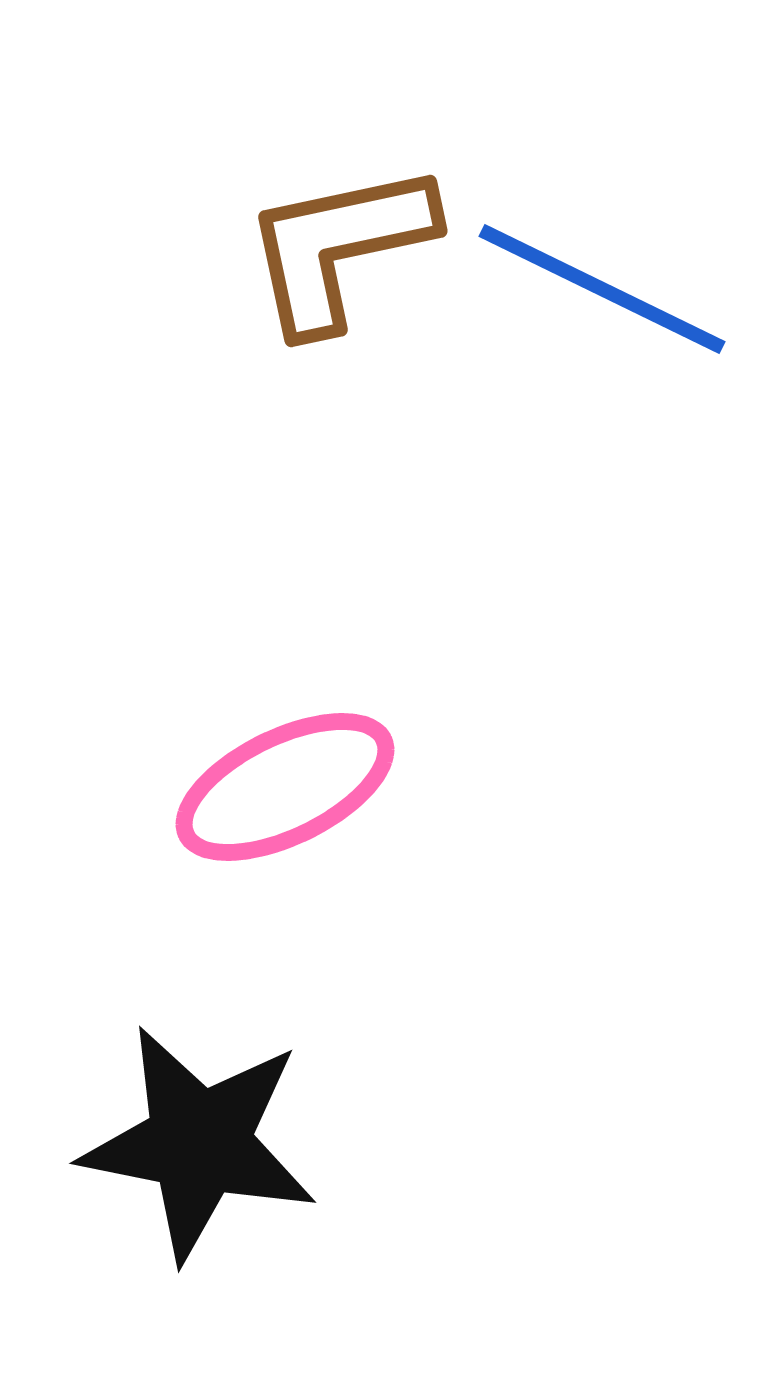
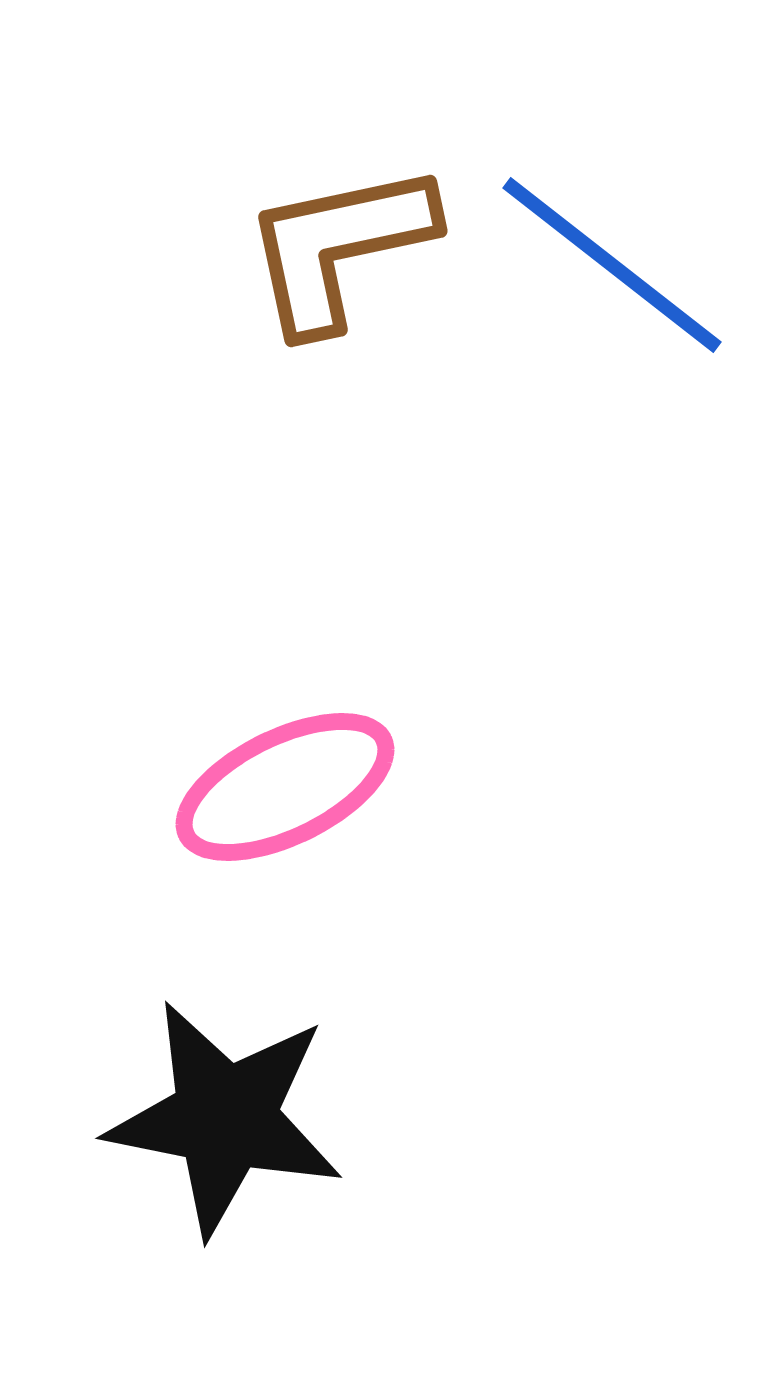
blue line: moved 10 px right, 24 px up; rotated 12 degrees clockwise
black star: moved 26 px right, 25 px up
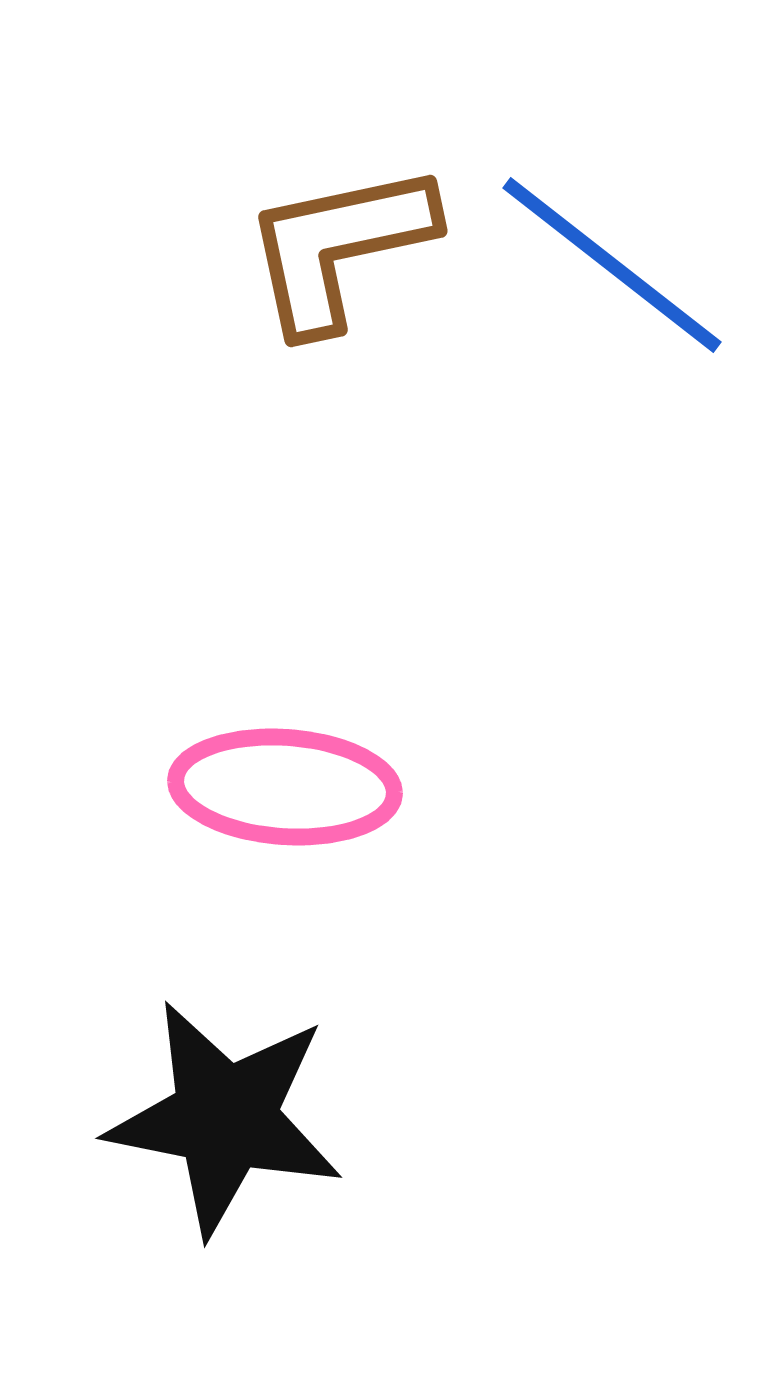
pink ellipse: rotated 30 degrees clockwise
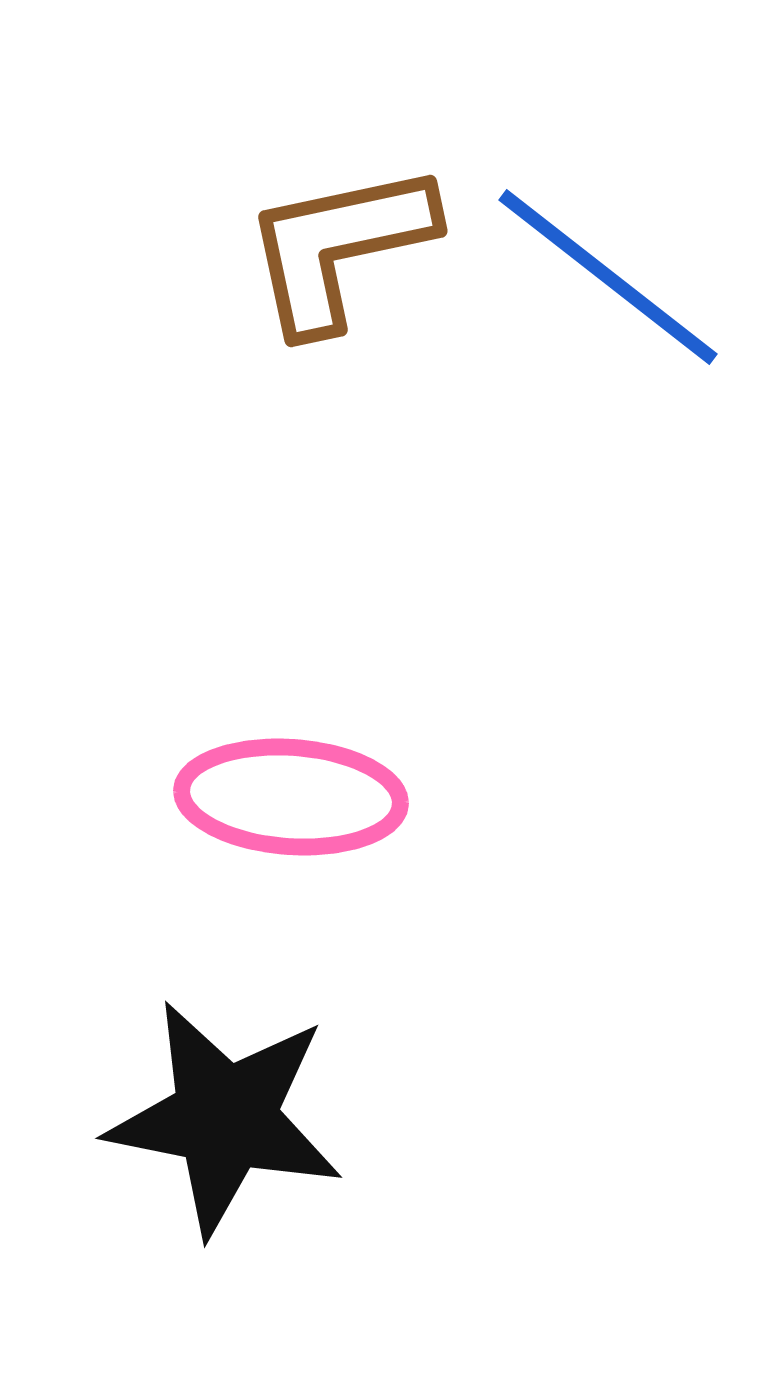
blue line: moved 4 px left, 12 px down
pink ellipse: moved 6 px right, 10 px down
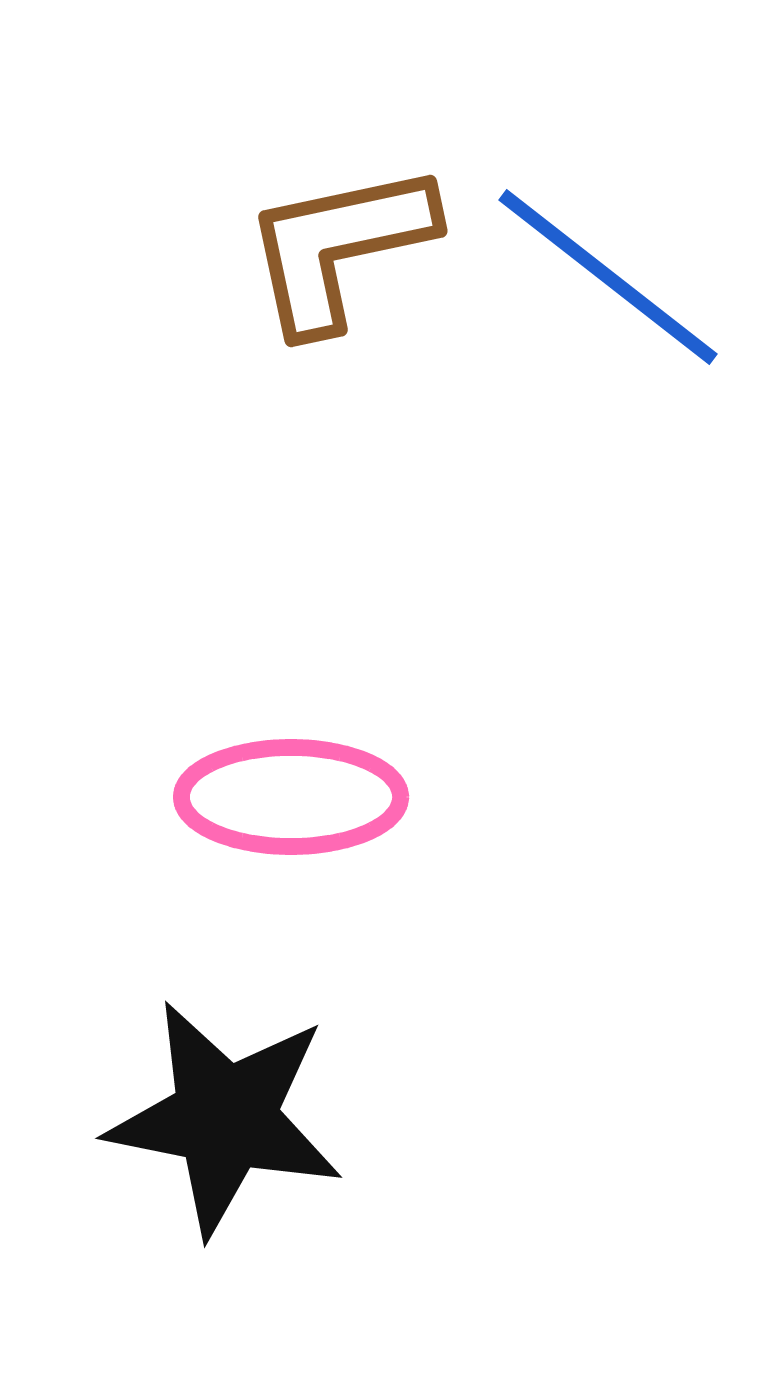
pink ellipse: rotated 4 degrees counterclockwise
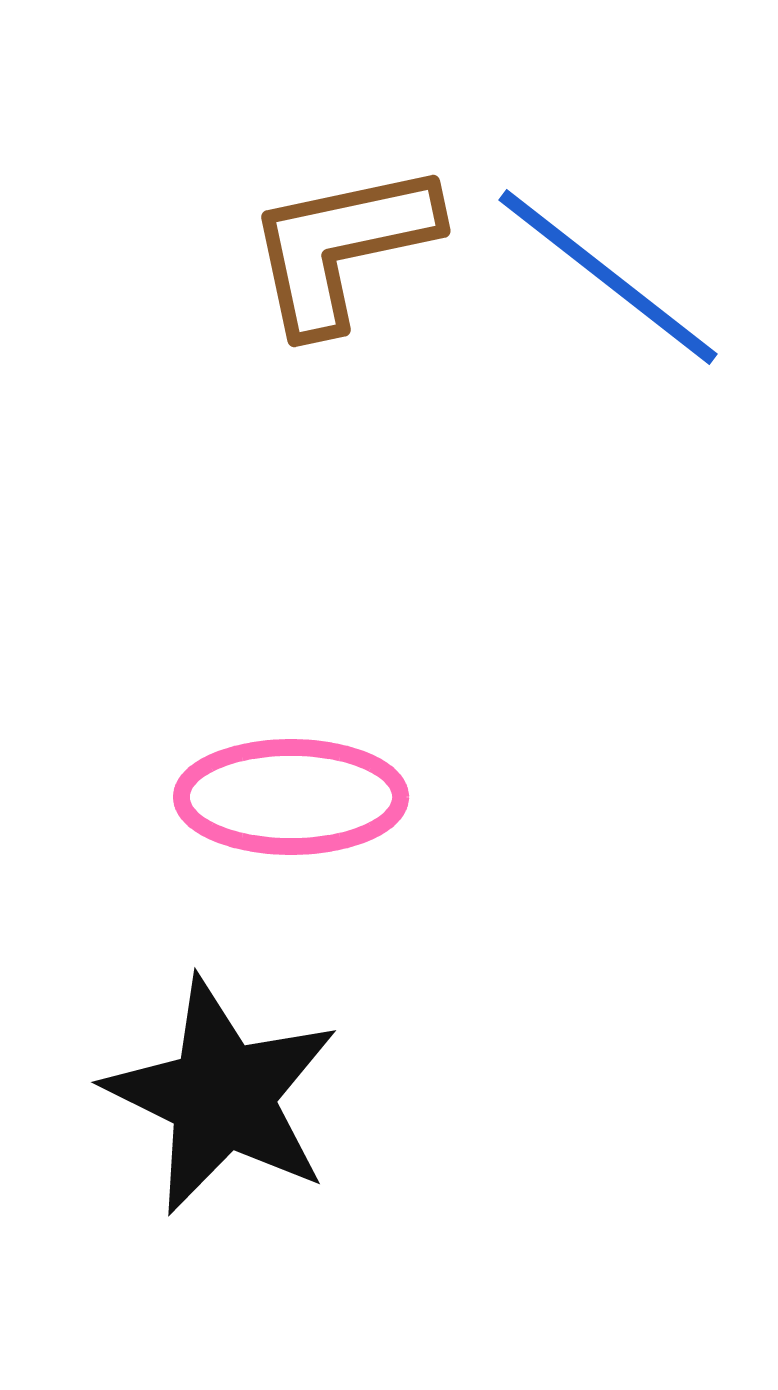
brown L-shape: moved 3 px right
black star: moved 3 px left, 22 px up; rotated 15 degrees clockwise
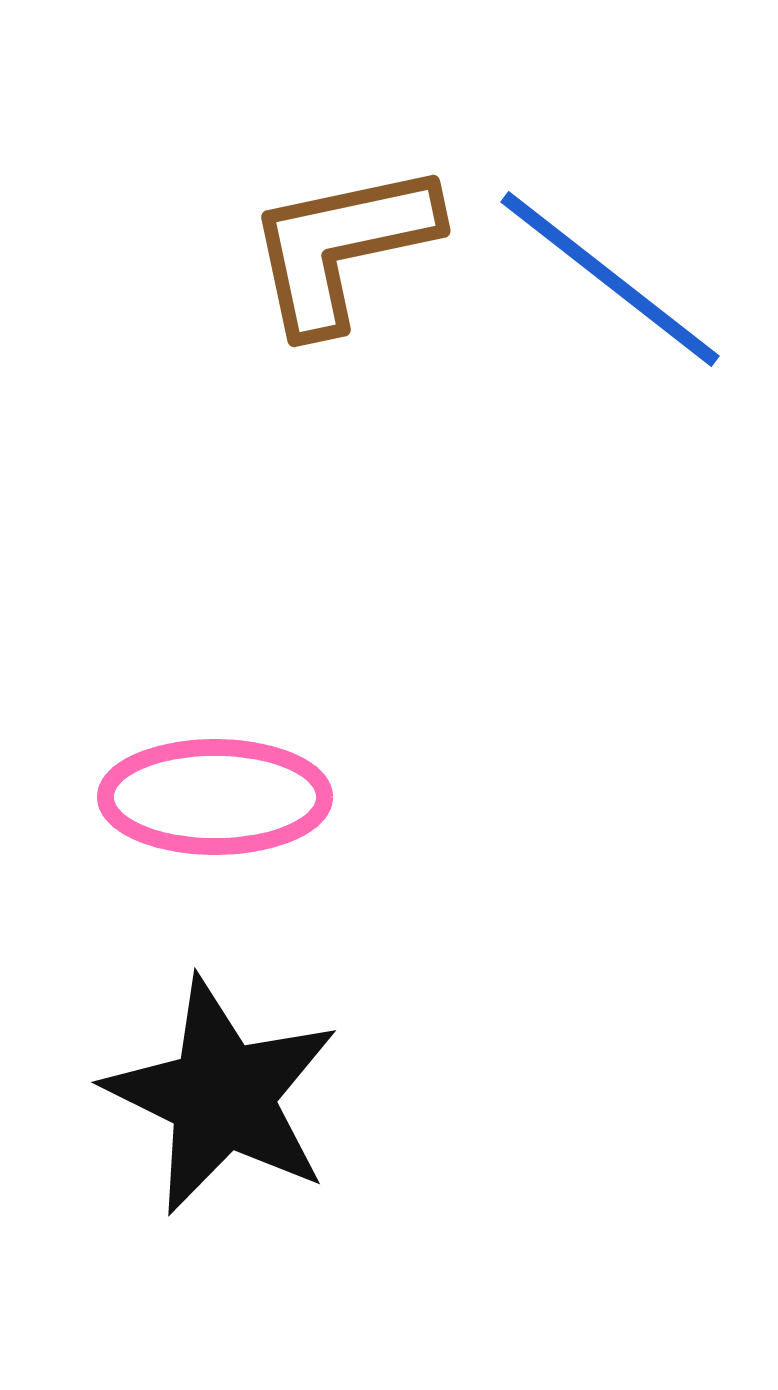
blue line: moved 2 px right, 2 px down
pink ellipse: moved 76 px left
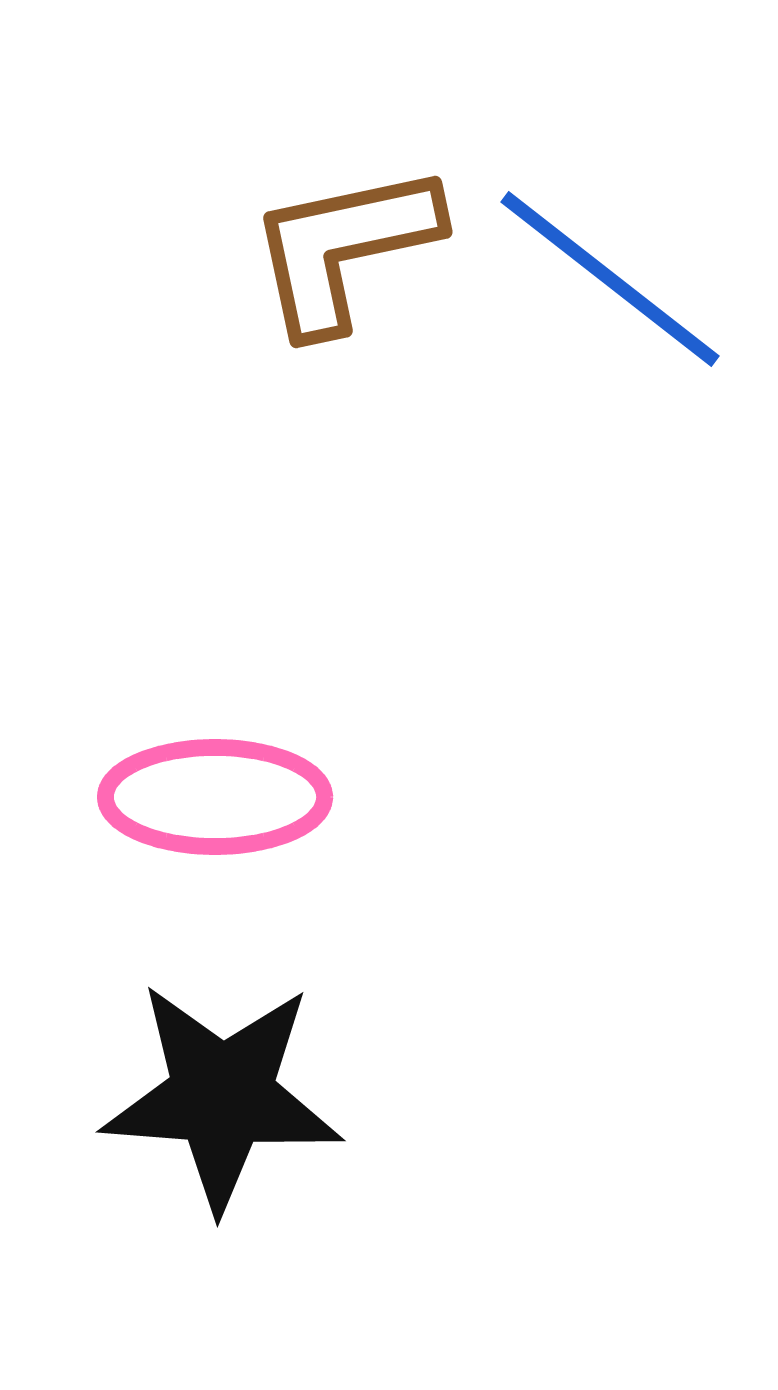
brown L-shape: moved 2 px right, 1 px down
black star: rotated 22 degrees counterclockwise
